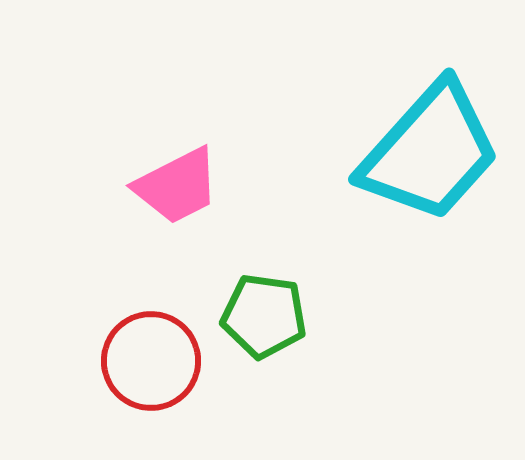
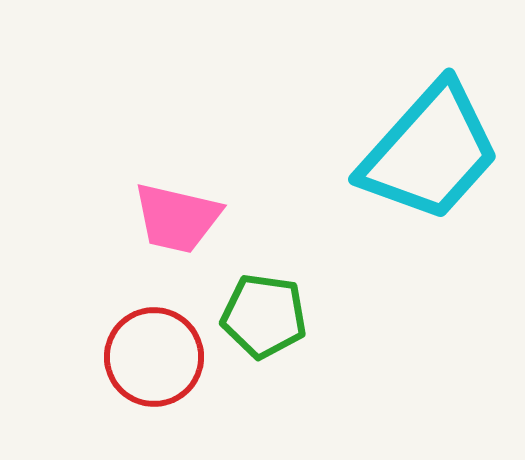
pink trapezoid: moved 32 px down; rotated 40 degrees clockwise
red circle: moved 3 px right, 4 px up
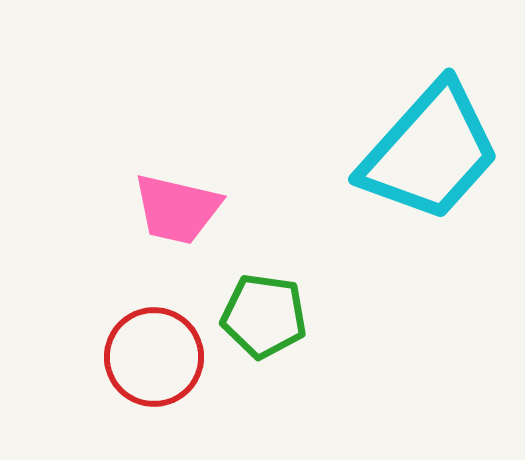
pink trapezoid: moved 9 px up
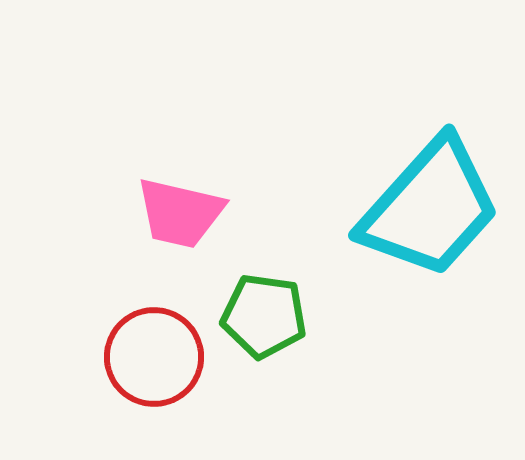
cyan trapezoid: moved 56 px down
pink trapezoid: moved 3 px right, 4 px down
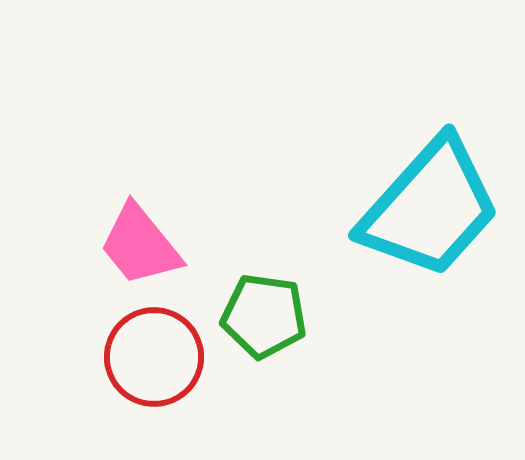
pink trapezoid: moved 40 px left, 32 px down; rotated 38 degrees clockwise
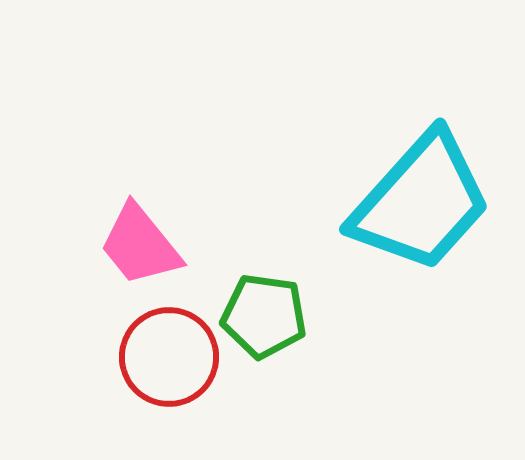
cyan trapezoid: moved 9 px left, 6 px up
red circle: moved 15 px right
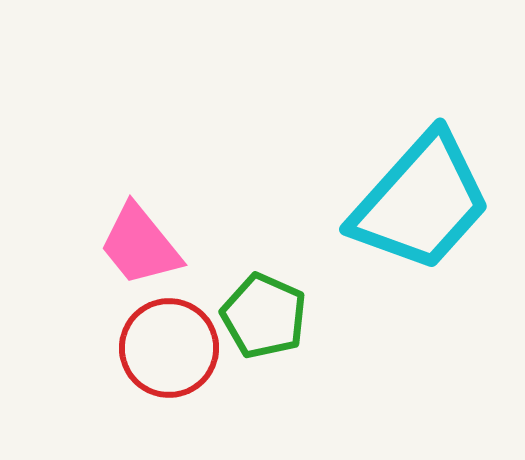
green pentagon: rotated 16 degrees clockwise
red circle: moved 9 px up
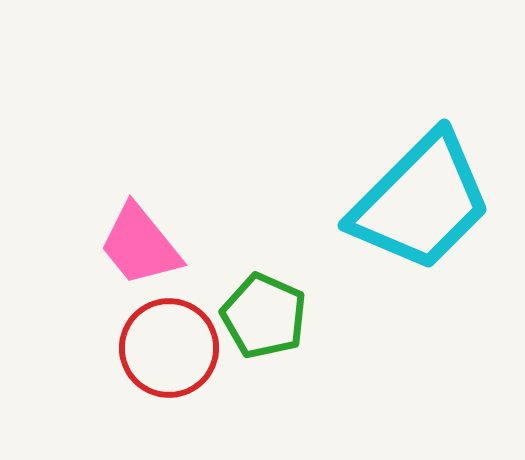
cyan trapezoid: rotated 3 degrees clockwise
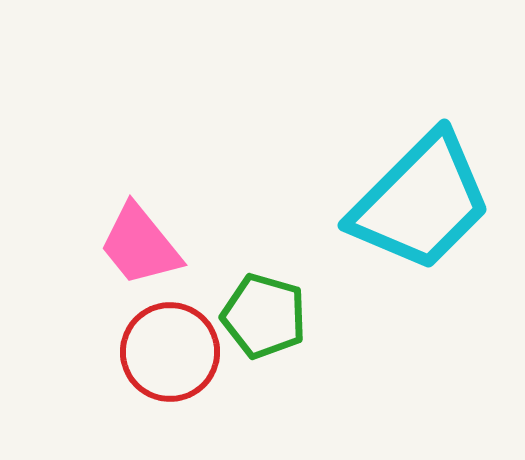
green pentagon: rotated 8 degrees counterclockwise
red circle: moved 1 px right, 4 px down
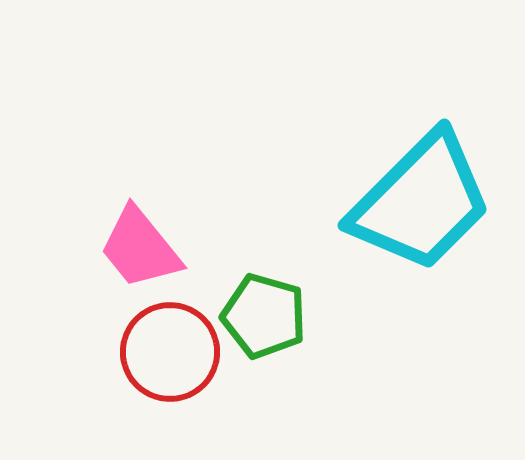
pink trapezoid: moved 3 px down
